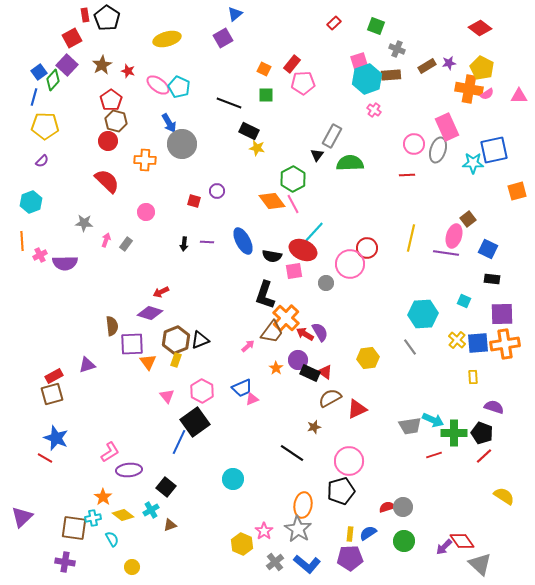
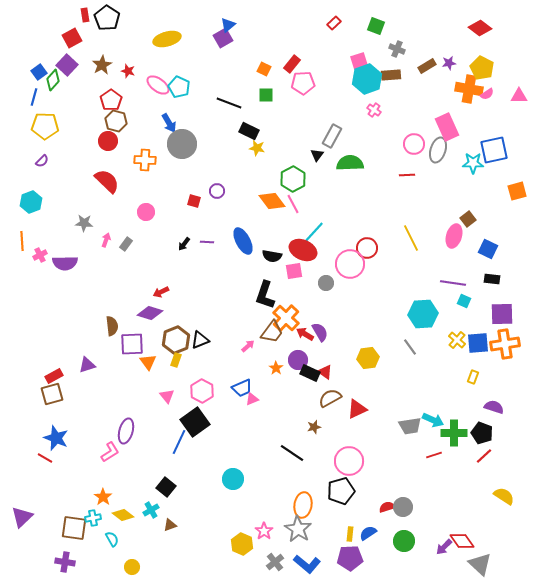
blue triangle at (235, 14): moved 7 px left, 11 px down
yellow line at (411, 238): rotated 40 degrees counterclockwise
black arrow at (184, 244): rotated 32 degrees clockwise
purple line at (446, 253): moved 7 px right, 30 px down
yellow rectangle at (473, 377): rotated 24 degrees clockwise
purple ellipse at (129, 470): moved 3 px left, 39 px up; rotated 70 degrees counterclockwise
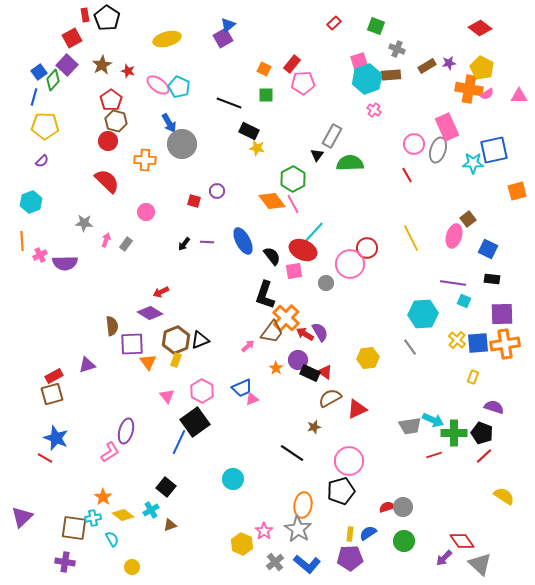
red line at (407, 175): rotated 63 degrees clockwise
black semicircle at (272, 256): rotated 138 degrees counterclockwise
purple diamond at (150, 313): rotated 15 degrees clockwise
purple arrow at (444, 547): moved 11 px down
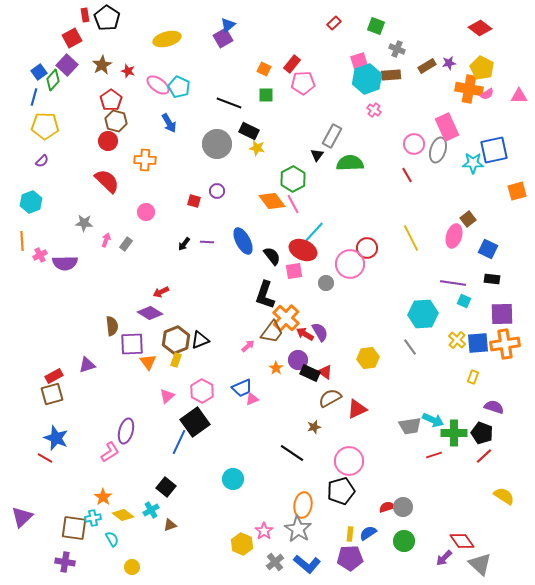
gray circle at (182, 144): moved 35 px right
pink triangle at (167, 396): rotated 28 degrees clockwise
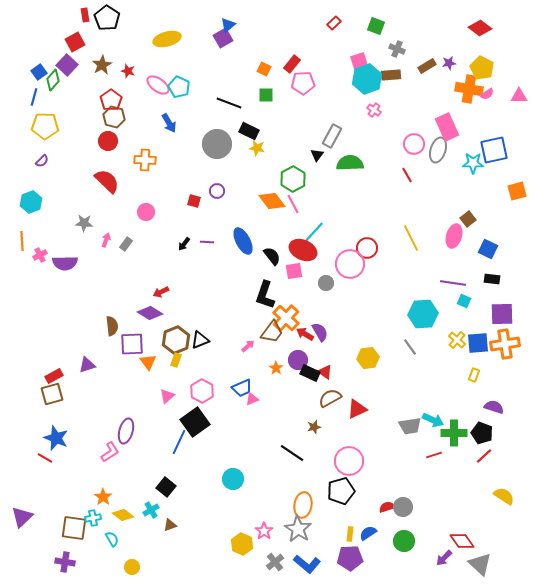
red square at (72, 38): moved 3 px right, 4 px down
brown hexagon at (116, 121): moved 2 px left, 4 px up
yellow rectangle at (473, 377): moved 1 px right, 2 px up
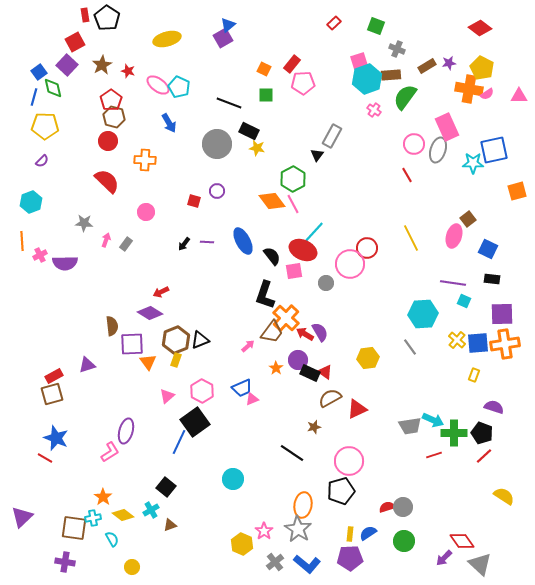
green diamond at (53, 80): moved 8 px down; rotated 55 degrees counterclockwise
green semicircle at (350, 163): moved 55 px right, 66 px up; rotated 52 degrees counterclockwise
